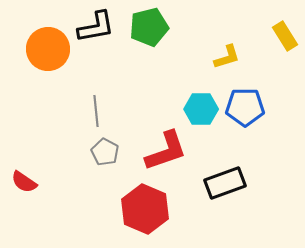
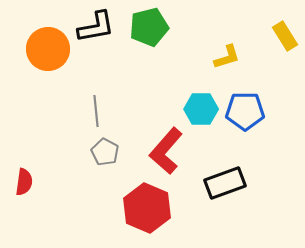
blue pentagon: moved 4 px down
red L-shape: rotated 150 degrees clockwise
red semicircle: rotated 116 degrees counterclockwise
red hexagon: moved 2 px right, 1 px up
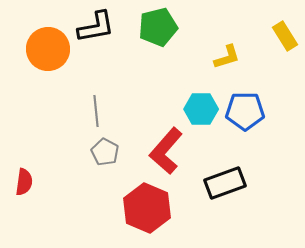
green pentagon: moved 9 px right
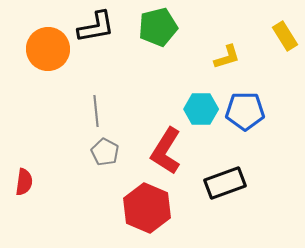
red L-shape: rotated 9 degrees counterclockwise
